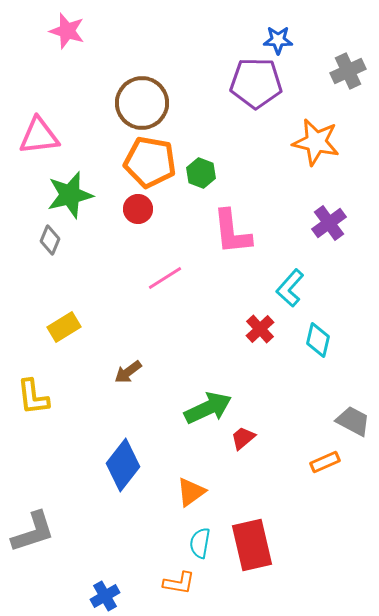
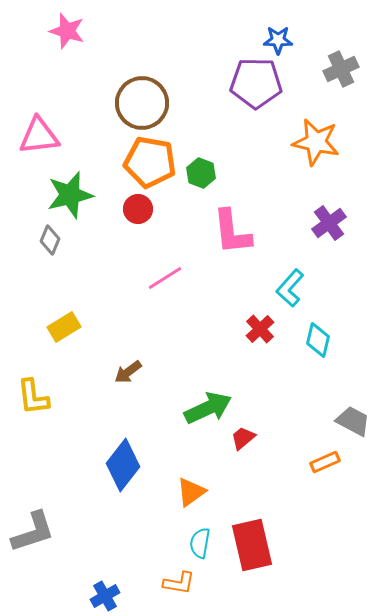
gray cross: moved 7 px left, 2 px up
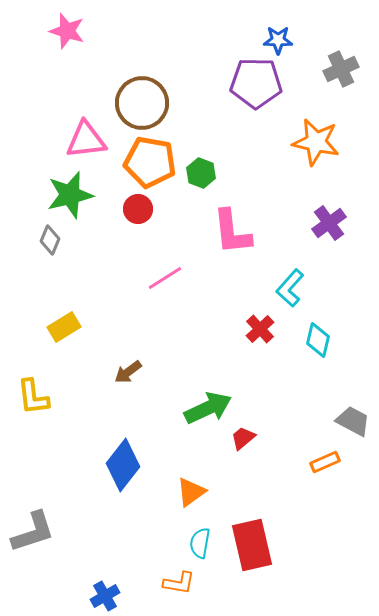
pink triangle: moved 47 px right, 4 px down
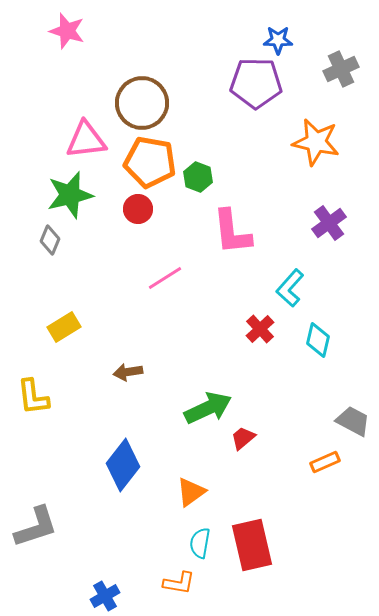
green hexagon: moved 3 px left, 4 px down
brown arrow: rotated 28 degrees clockwise
gray L-shape: moved 3 px right, 5 px up
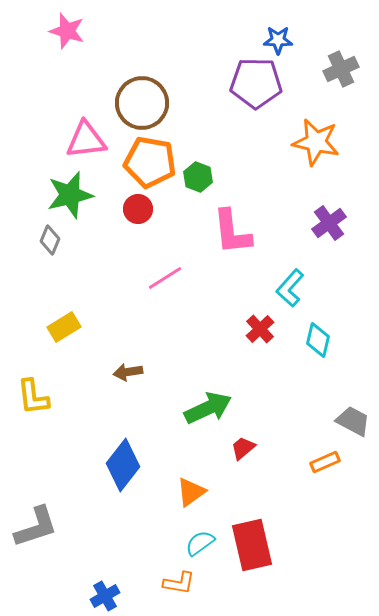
red trapezoid: moved 10 px down
cyan semicircle: rotated 44 degrees clockwise
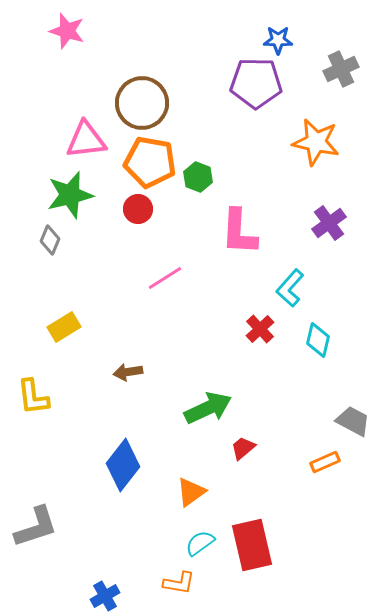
pink L-shape: moved 7 px right; rotated 9 degrees clockwise
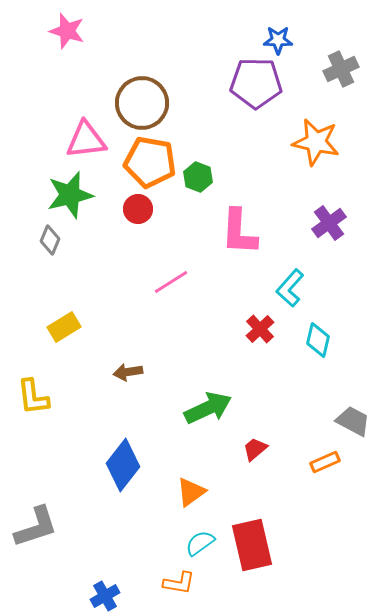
pink line: moved 6 px right, 4 px down
red trapezoid: moved 12 px right, 1 px down
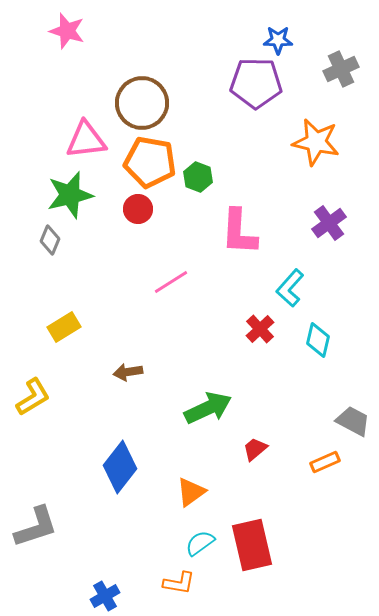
yellow L-shape: rotated 114 degrees counterclockwise
blue diamond: moved 3 px left, 2 px down
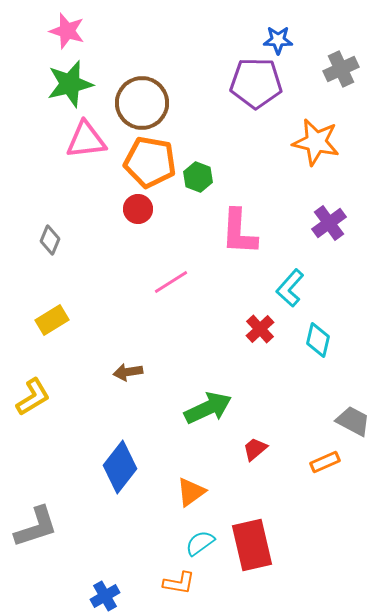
green star: moved 111 px up
yellow rectangle: moved 12 px left, 7 px up
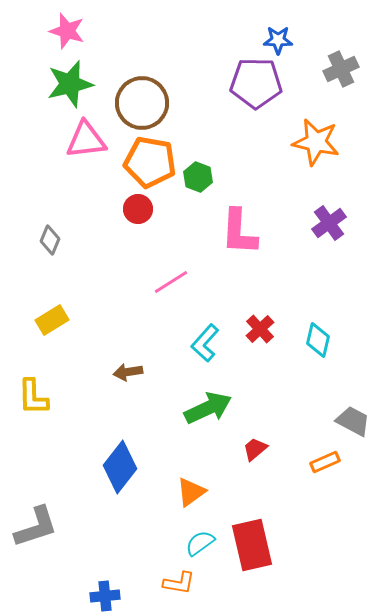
cyan L-shape: moved 85 px left, 55 px down
yellow L-shape: rotated 120 degrees clockwise
blue cross: rotated 24 degrees clockwise
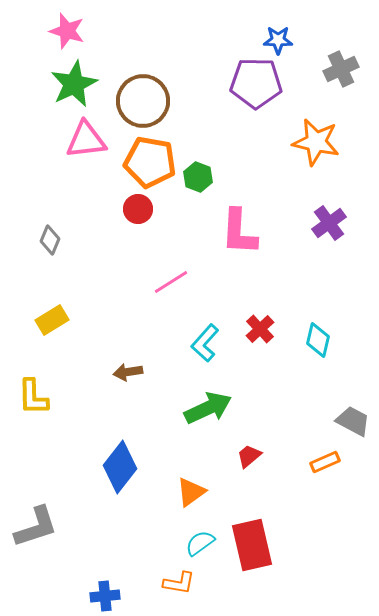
green star: moved 4 px right; rotated 12 degrees counterclockwise
brown circle: moved 1 px right, 2 px up
red trapezoid: moved 6 px left, 7 px down
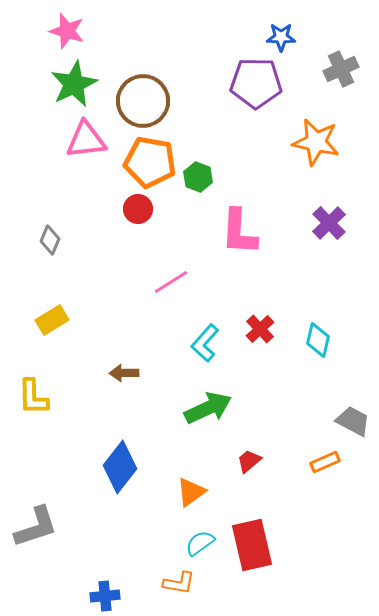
blue star: moved 3 px right, 3 px up
purple cross: rotated 8 degrees counterclockwise
brown arrow: moved 4 px left, 1 px down; rotated 8 degrees clockwise
red trapezoid: moved 5 px down
